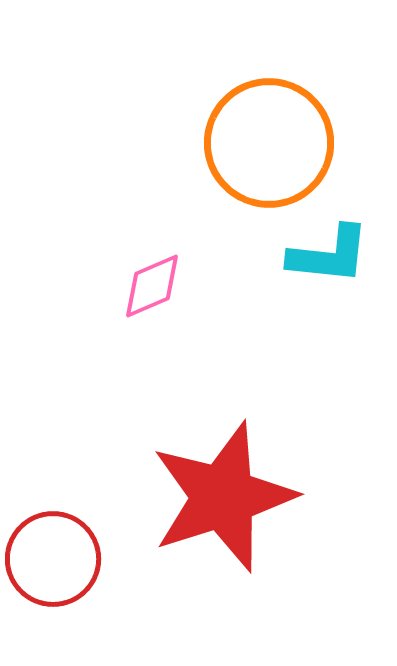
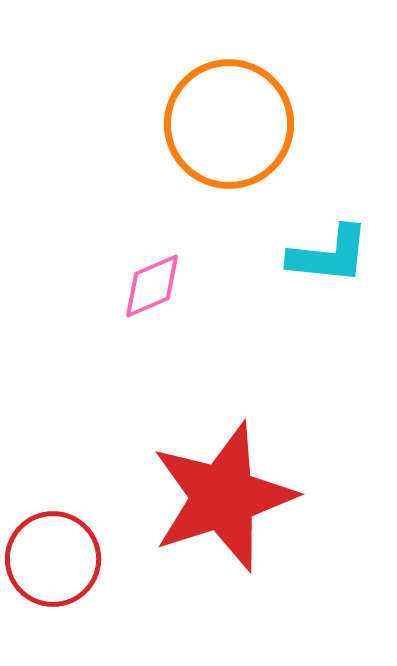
orange circle: moved 40 px left, 19 px up
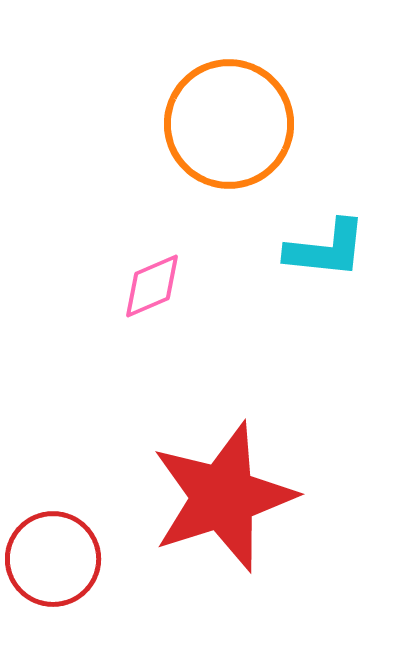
cyan L-shape: moved 3 px left, 6 px up
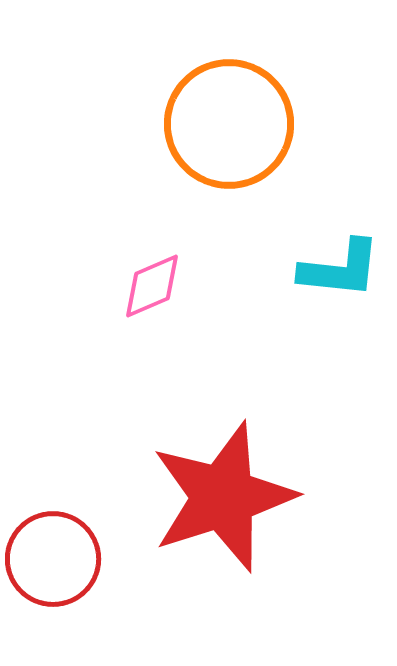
cyan L-shape: moved 14 px right, 20 px down
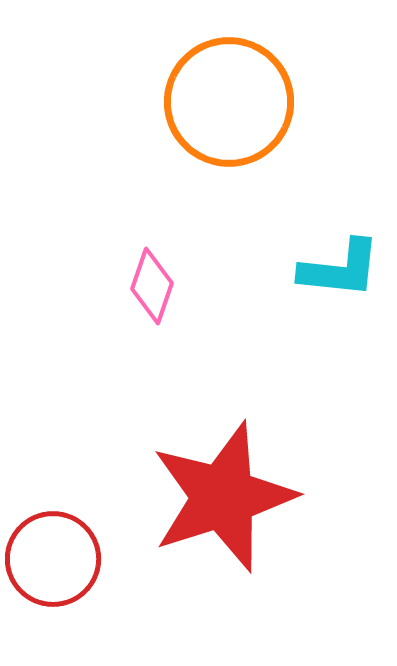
orange circle: moved 22 px up
pink diamond: rotated 48 degrees counterclockwise
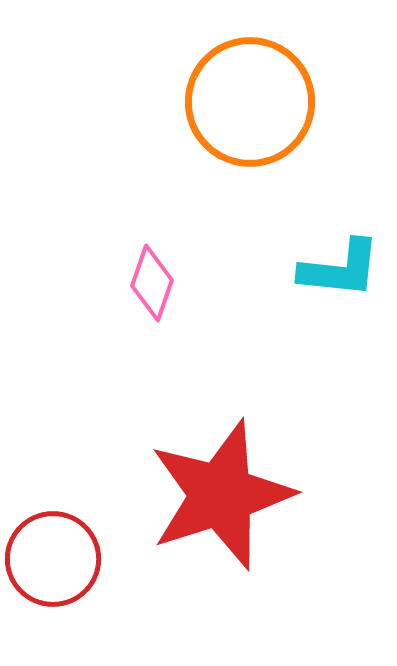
orange circle: moved 21 px right
pink diamond: moved 3 px up
red star: moved 2 px left, 2 px up
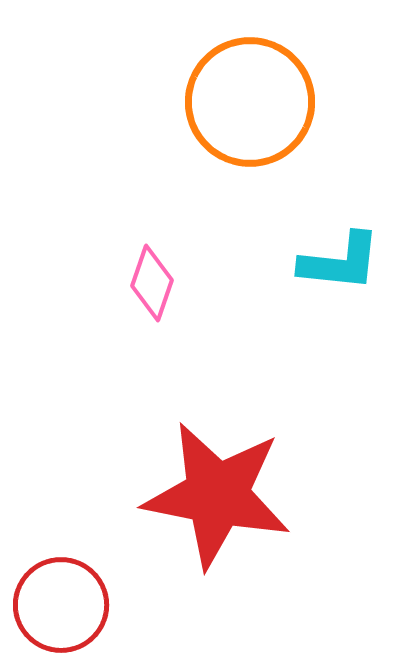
cyan L-shape: moved 7 px up
red star: moved 4 px left; rotated 29 degrees clockwise
red circle: moved 8 px right, 46 px down
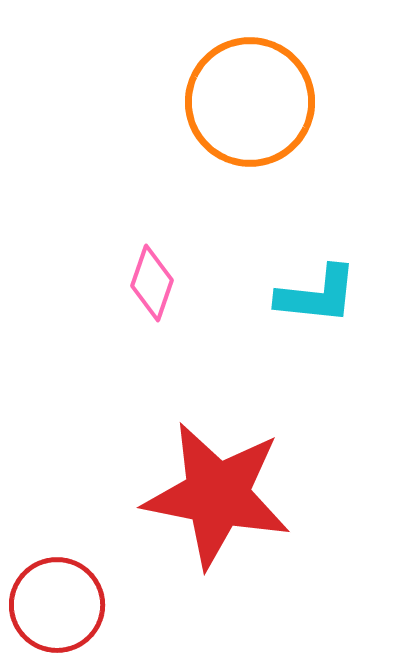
cyan L-shape: moved 23 px left, 33 px down
red circle: moved 4 px left
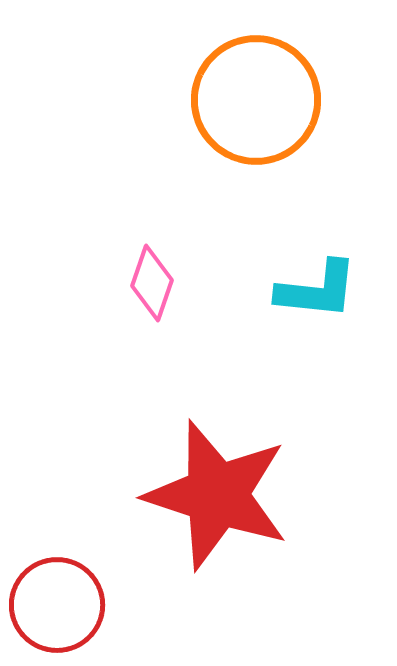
orange circle: moved 6 px right, 2 px up
cyan L-shape: moved 5 px up
red star: rotated 7 degrees clockwise
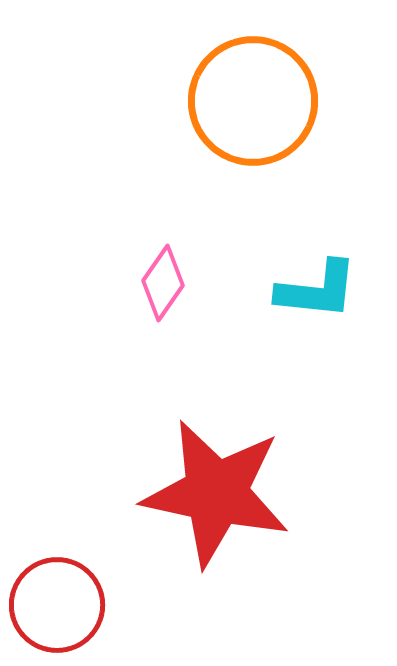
orange circle: moved 3 px left, 1 px down
pink diamond: moved 11 px right; rotated 16 degrees clockwise
red star: moved 1 px left, 2 px up; rotated 6 degrees counterclockwise
